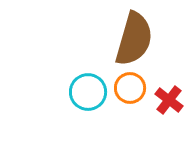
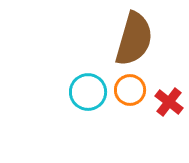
orange circle: moved 2 px down
red cross: moved 2 px down
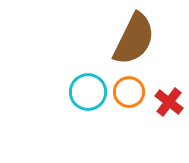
brown semicircle: rotated 10 degrees clockwise
orange circle: moved 1 px left, 2 px down
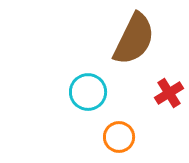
orange circle: moved 10 px left, 45 px down
red cross: moved 9 px up; rotated 20 degrees clockwise
